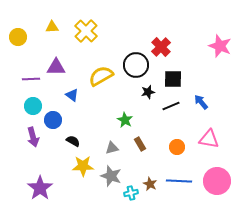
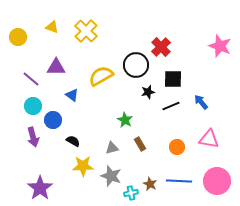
yellow triangle: rotated 24 degrees clockwise
purple line: rotated 42 degrees clockwise
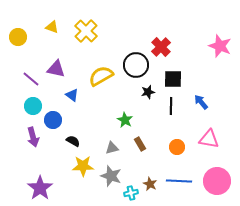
purple triangle: moved 2 px down; rotated 12 degrees clockwise
black line: rotated 66 degrees counterclockwise
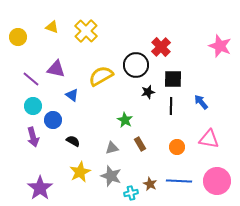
yellow star: moved 3 px left, 6 px down; rotated 25 degrees counterclockwise
